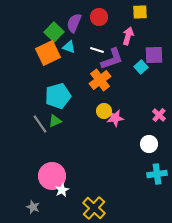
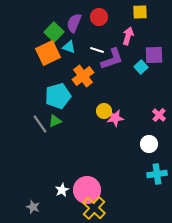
orange cross: moved 17 px left, 4 px up
pink circle: moved 35 px right, 14 px down
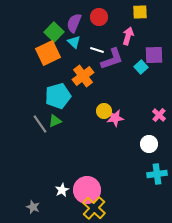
cyan triangle: moved 5 px right, 5 px up; rotated 24 degrees clockwise
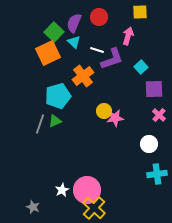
purple square: moved 34 px down
gray line: rotated 54 degrees clockwise
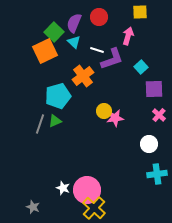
orange square: moved 3 px left, 2 px up
white star: moved 1 px right, 2 px up; rotated 24 degrees counterclockwise
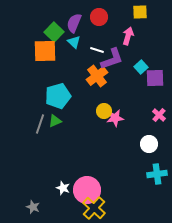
orange square: rotated 25 degrees clockwise
orange cross: moved 14 px right
purple square: moved 1 px right, 11 px up
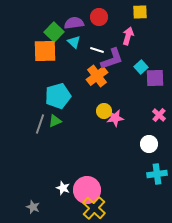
purple semicircle: rotated 60 degrees clockwise
